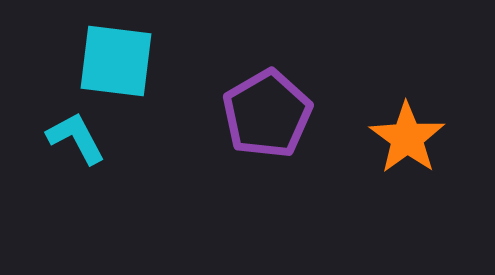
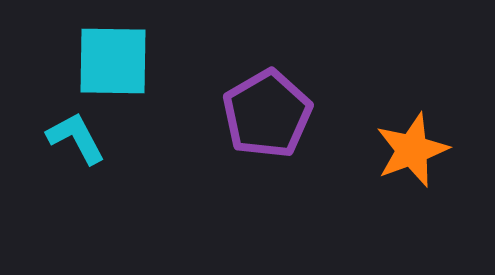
cyan square: moved 3 px left; rotated 6 degrees counterclockwise
orange star: moved 5 px right, 12 px down; rotated 16 degrees clockwise
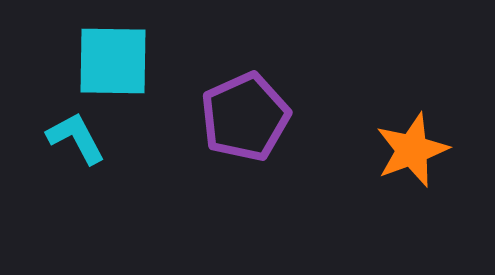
purple pentagon: moved 22 px left, 3 px down; rotated 6 degrees clockwise
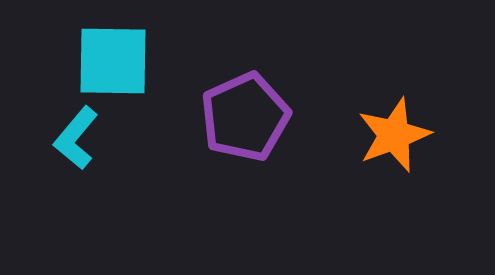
cyan L-shape: rotated 112 degrees counterclockwise
orange star: moved 18 px left, 15 px up
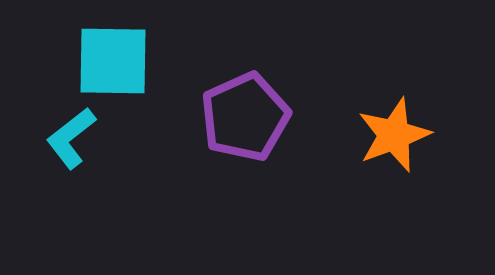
cyan L-shape: moved 5 px left; rotated 12 degrees clockwise
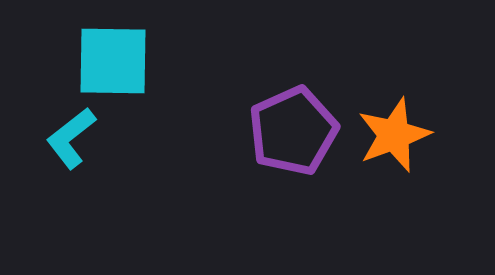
purple pentagon: moved 48 px right, 14 px down
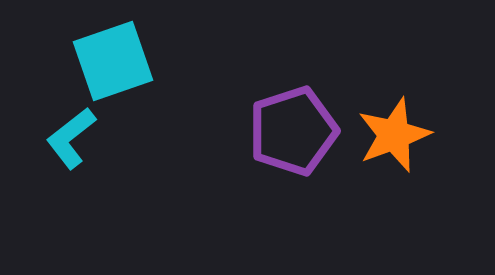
cyan square: rotated 20 degrees counterclockwise
purple pentagon: rotated 6 degrees clockwise
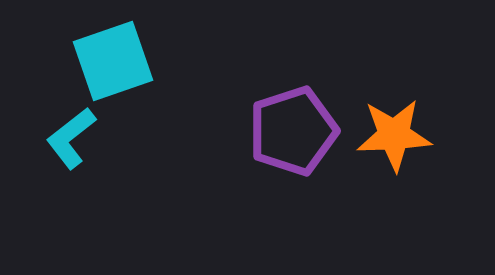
orange star: rotated 18 degrees clockwise
